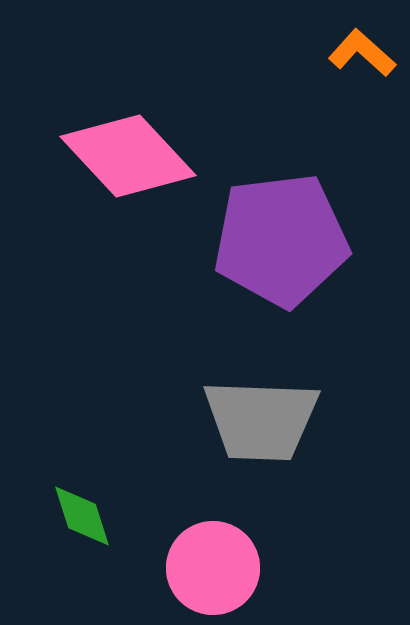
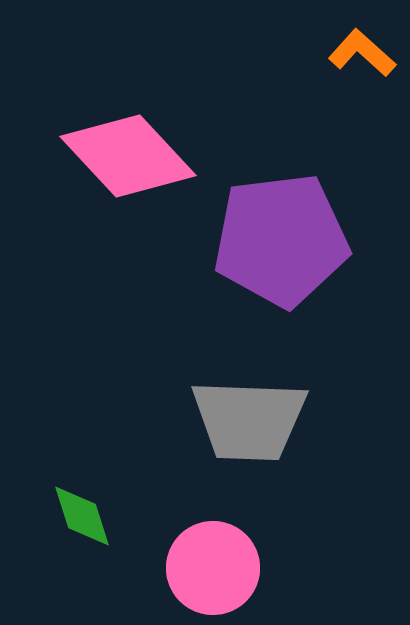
gray trapezoid: moved 12 px left
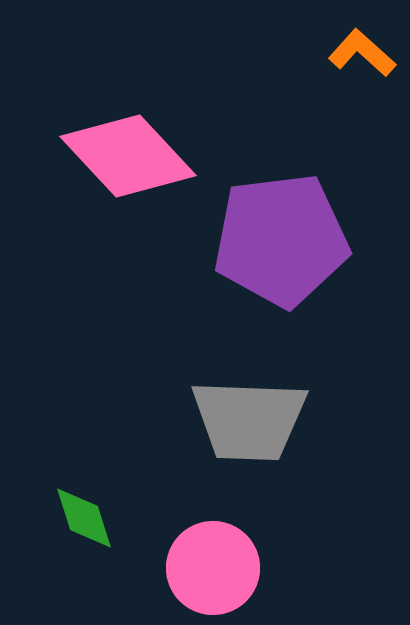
green diamond: moved 2 px right, 2 px down
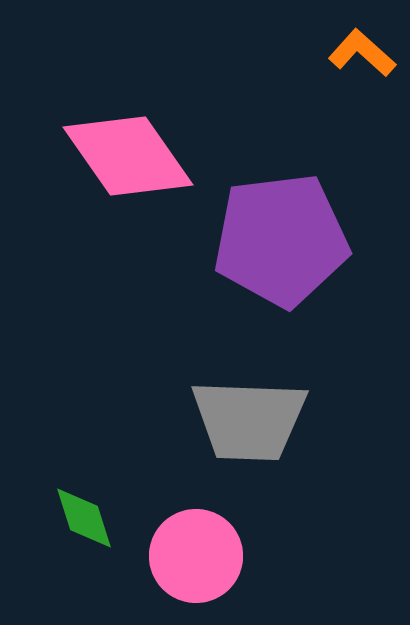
pink diamond: rotated 8 degrees clockwise
pink circle: moved 17 px left, 12 px up
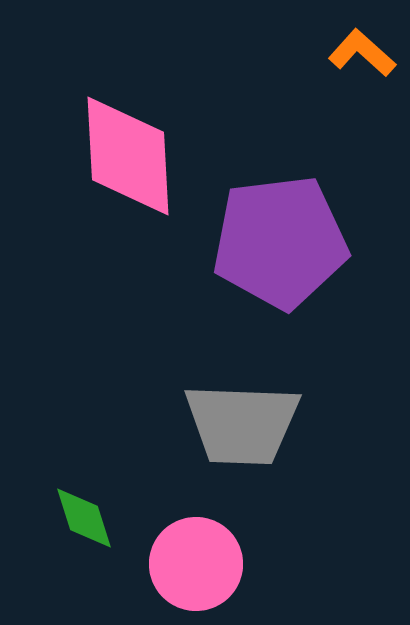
pink diamond: rotated 32 degrees clockwise
purple pentagon: moved 1 px left, 2 px down
gray trapezoid: moved 7 px left, 4 px down
pink circle: moved 8 px down
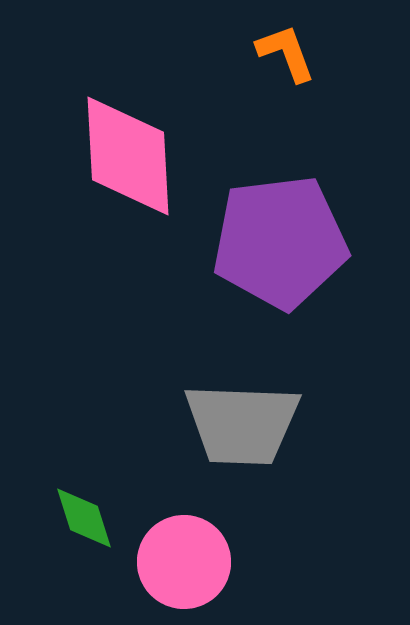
orange L-shape: moved 76 px left; rotated 28 degrees clockwise
pink circle: moved 12 px left, 2 px up
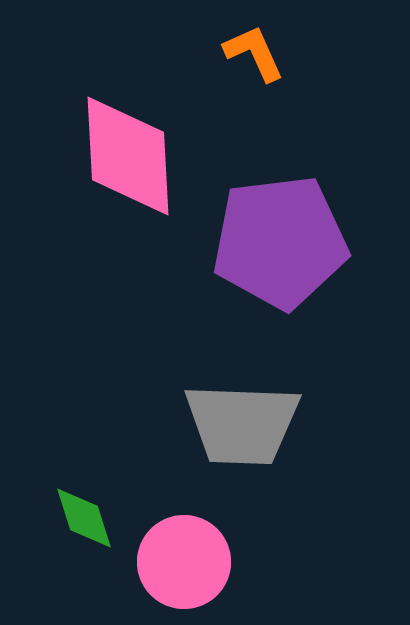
orange L-shape: moved 32 px left; rotated 4 degrees counterclockwise
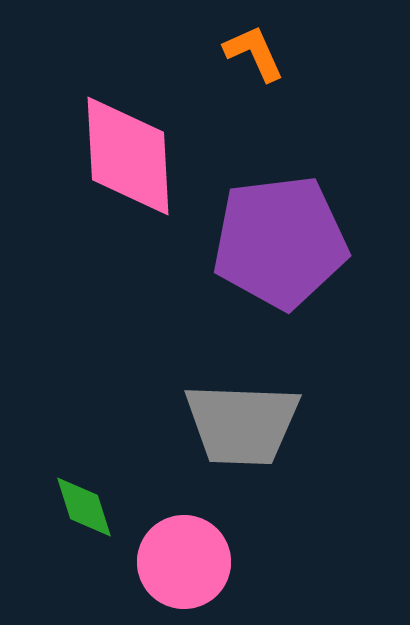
green diamond: moved 11 px up
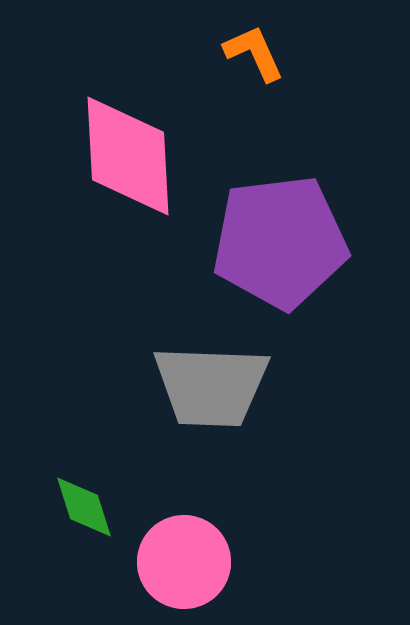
gray trapezoid: moved 31 px left, 38 px up
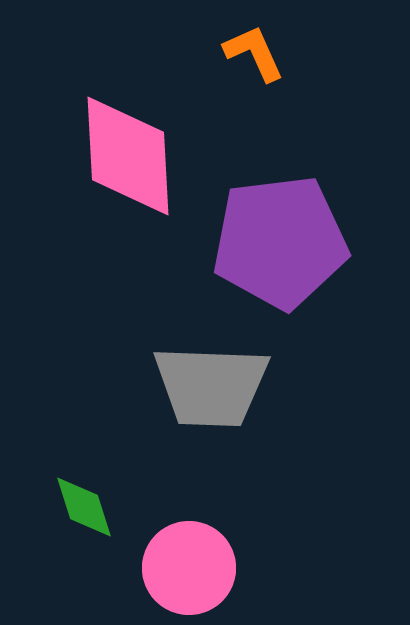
pink circle: moved 5 px right, 6 px down
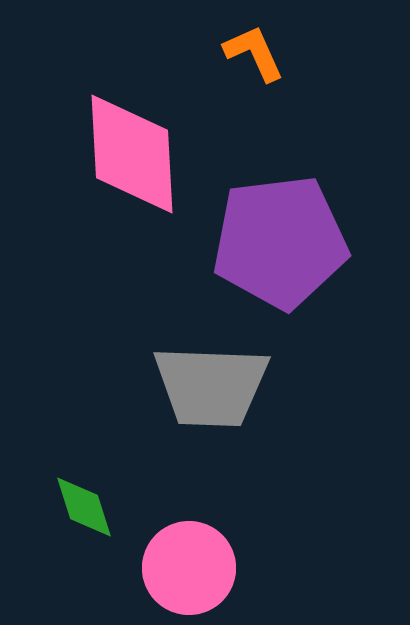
pink diamond: moved 4 px right, 2 px up
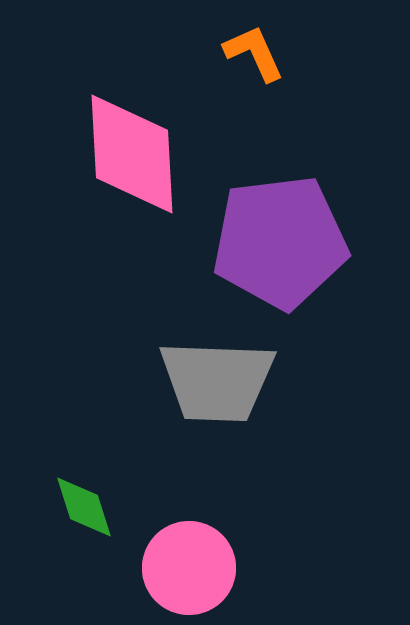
gray trapezoid: moved 6 px right, 5 px up
